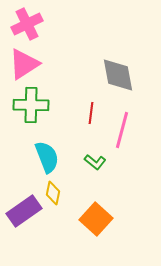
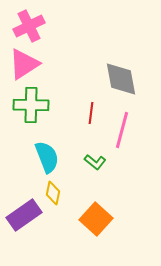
pink cross: moved 2 px right, 2 px down
gray diamond: moved 3 px right, 4 px down
purple rectangle: moved 4 px down
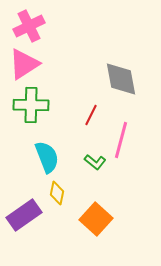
red line: moved 2 px down; rotated 20 degrees clockwise
pink line: moved 1 px left, 10 px down
yellow diamond: moved 4 px right
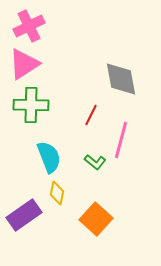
cyan semicircle: moved 2 px right
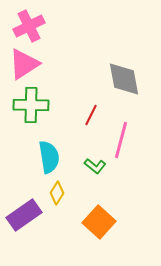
gray diamond: moved 3 px right
cyan semicircle: rotated 12 degrees clockwise
green L-shape: moved 4 px down
yellow diamond: rotated 20 degrees clockwise
orange square: moved 3 px right, 3 px down
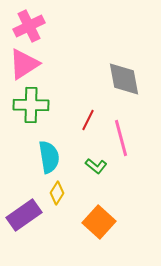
red line: moved 3 px left, 5 px down
pink line: moved 2 px up; rotated 30 degrees counterclockwise
green L-shape: moved 1 px right
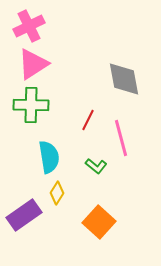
pink triangle: moved 9 px right
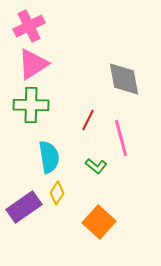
purple rectangle: moved 8 px up
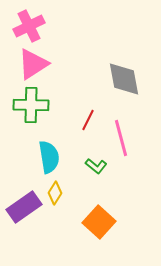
yellow diamond: moved 2 px left
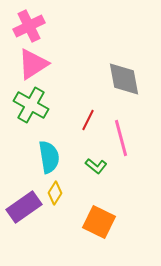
green cross: rotated 28 degrees clockwise
orange square: rotated 16 degrees counterclockwise
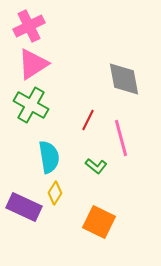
purple rectangle: rotated 60 degrees clockwise
